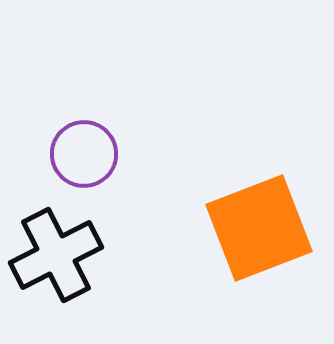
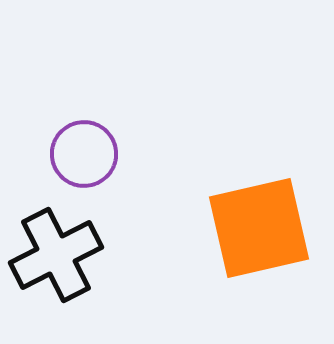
orange square: rotated 8 degrees clockwise
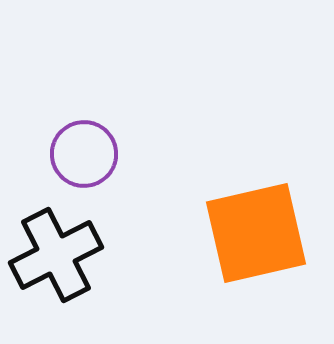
orange square: moved 3 px left, 5 px down
